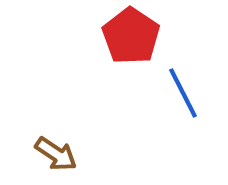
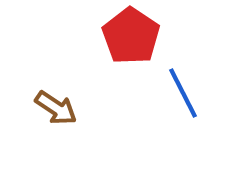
brown arrow: moved 46 px up
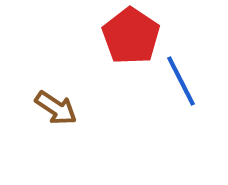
blue line: moved 2 px left, 12 px up
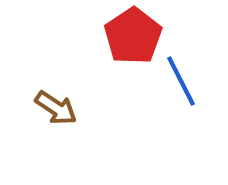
red pentagon: moved 2 px right; rotated 4 degrees clockwise
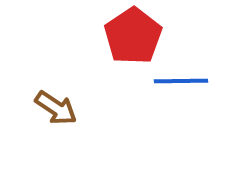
blue line: rotated 64 degrees counterclockwise
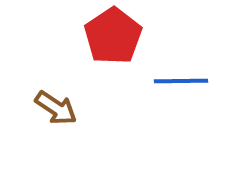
red pentagon: moved 20 px left
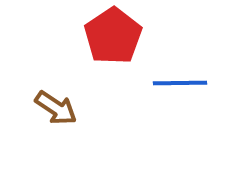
blue line: moved 1 px left, 2 px down
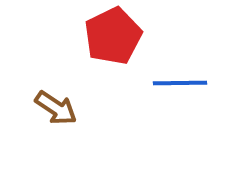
red pentagon: rotated 8 degrees clockwise
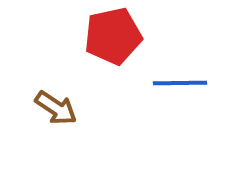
red pentagon: rotated 14 degrees clockwise
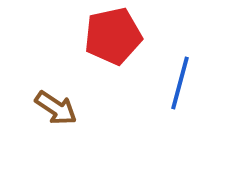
blue line: rotated 74 degrees counterclockwise
